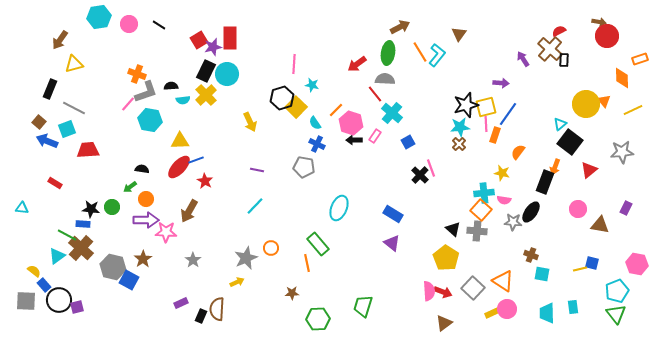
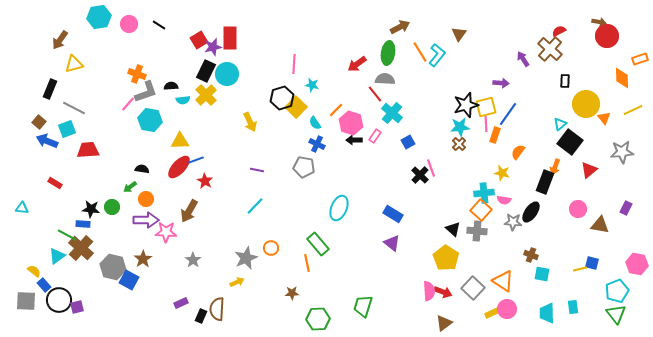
black rectangle at (564, 60): moved 1 px right, 21 px down
orange triangle at (604, 101): moved 17 px down
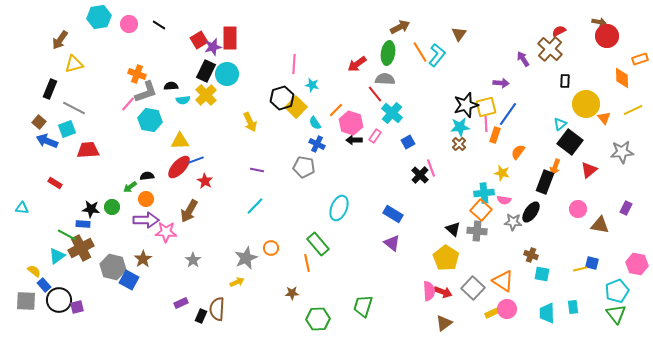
black semicircle at (142, 169): moved 5 px right, 7 px down; rotated 16 degrees counterclockwise
brown cross at (81, 248): rotated 20 degrees clockwise
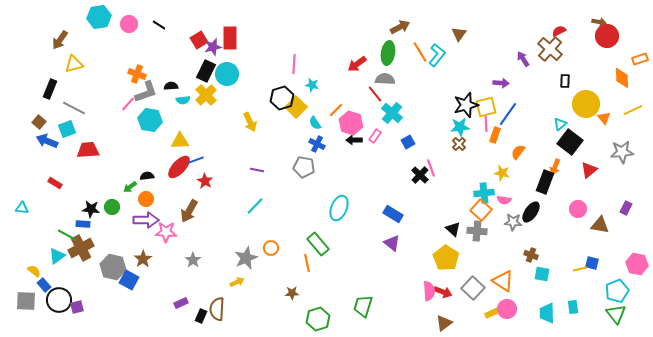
green hexagon at (318, 319): rotated 15 degrees counterclockwise
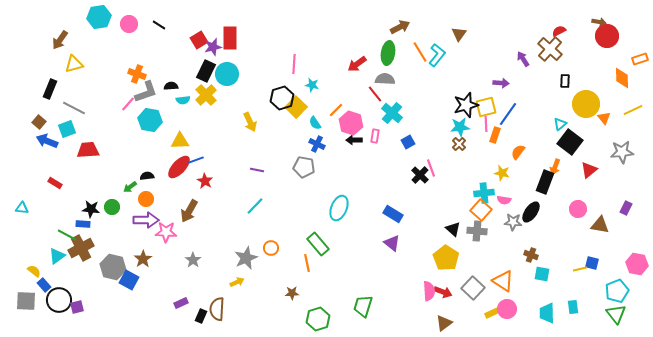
pink rectangle at (375, 136): rotated 24 degrees counterclockwise
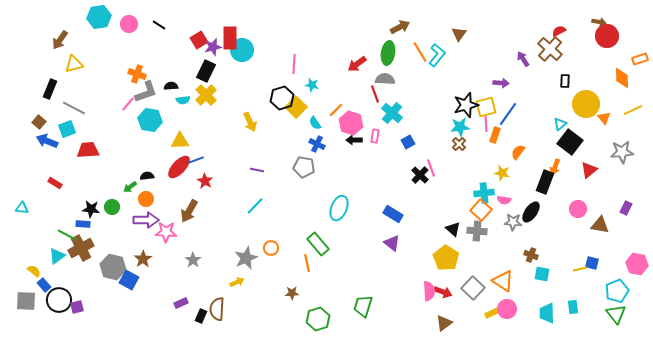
cyan circle at (227, 74): moved 15 px right, 24 px up
red line at (375, 94): rotated 18 degrees clockwise
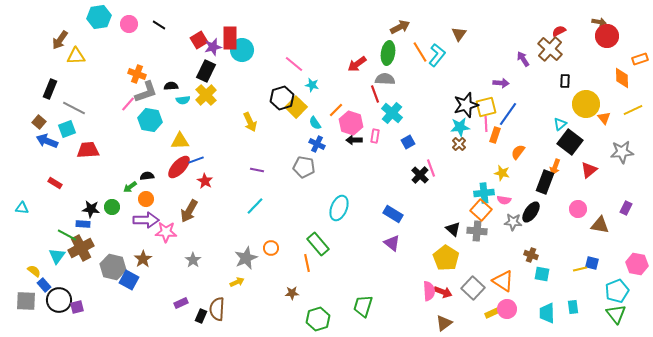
yellow triangle at (74, 64): moved 2 px right, 8 px up; rotated 12 degrees clockwise
pink line at (294, 64): rotated 54 degrees counterclockwise
cyan triangle at (57, 256): rotated 18 degrees counterclockwise
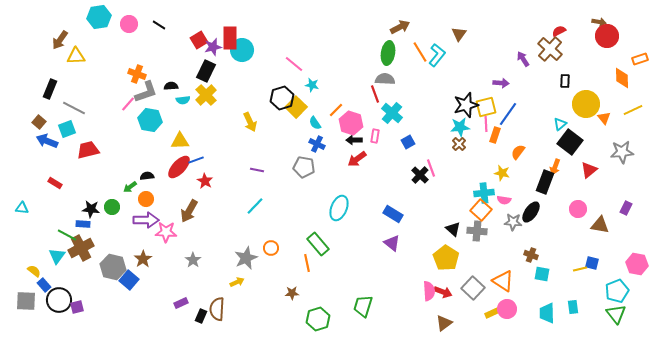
red arrow at (357, 64): moved 95 px down
red trapezoid at (88, 150): rotated 10 degrees counterclockwise
blue square at (129, 280): rotated 12 degrees clockwise
